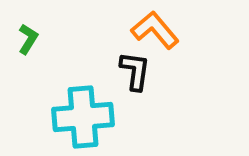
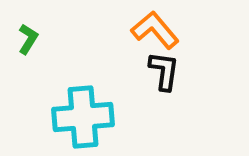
black L-shape: moved 29 px right
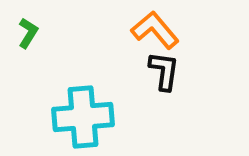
green L-shape: moved 6 px up
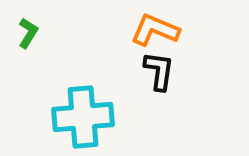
orange L-shape: rotated 27 degrees counterclockwise
black L-shape: moved 5 px left
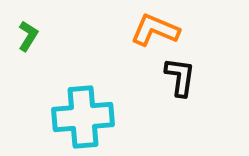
green L-shape: moved 3 px down
black L-shape: moved 21 px right, 6 px down
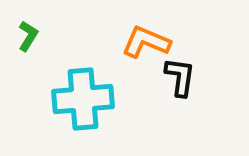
orange L-shape: moved 9 px left, 12 px down
cyan cross: moved 18 px up
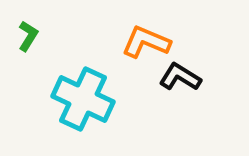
black L-shape: rotated 66 degrees counterclockwise
cyan cross: rotated 30 degrees clockwise
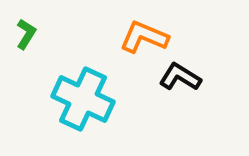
green L-shape: moved 2 px left, 2 px up
orange L-shape: moved 2 px left, 5 px up
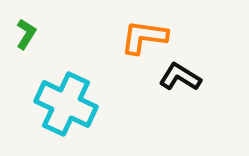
orange L-shape: rotated 15 degrees counterclockwise
cyan cross: moved 17 px left, 5 px down
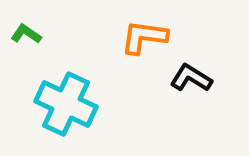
green L-shape: rotated 88 degrees counterclockwise
black L-shape: moved 11 px right, 1 px down
